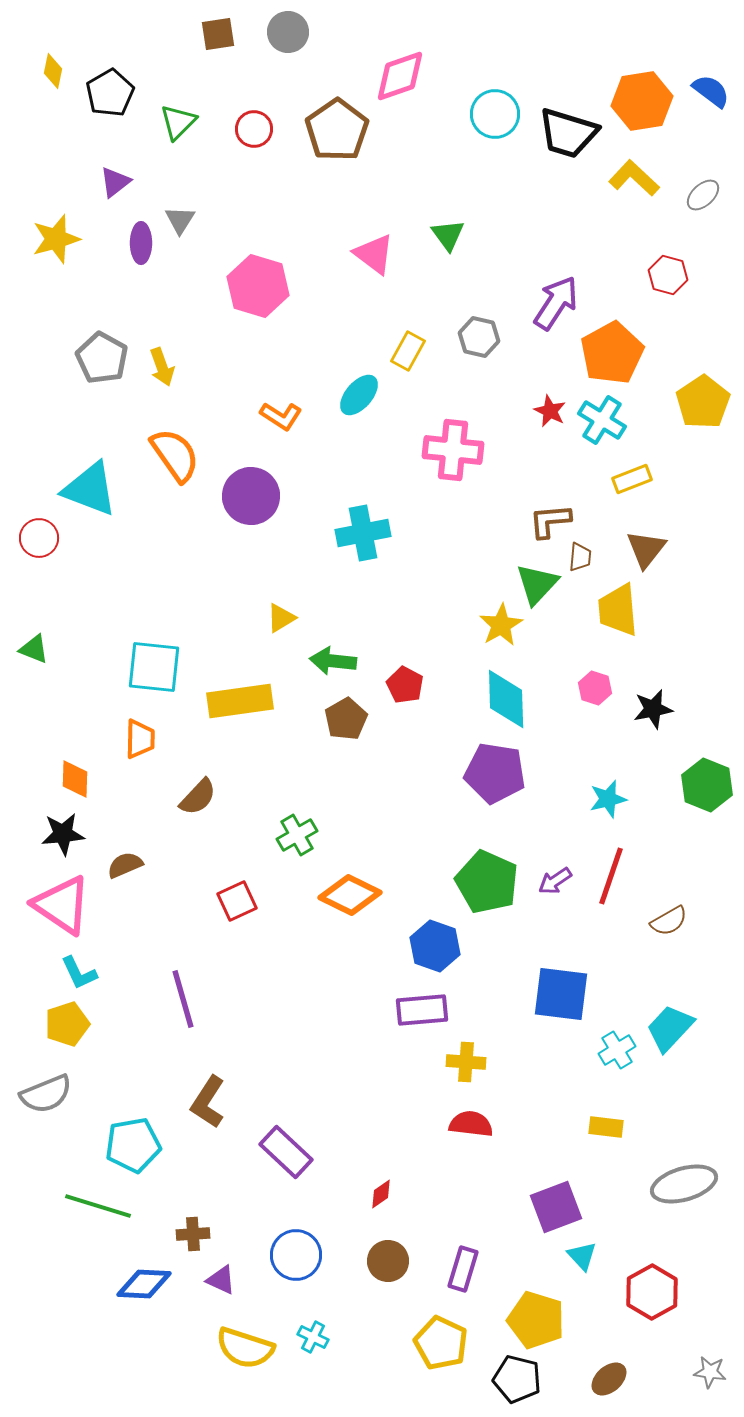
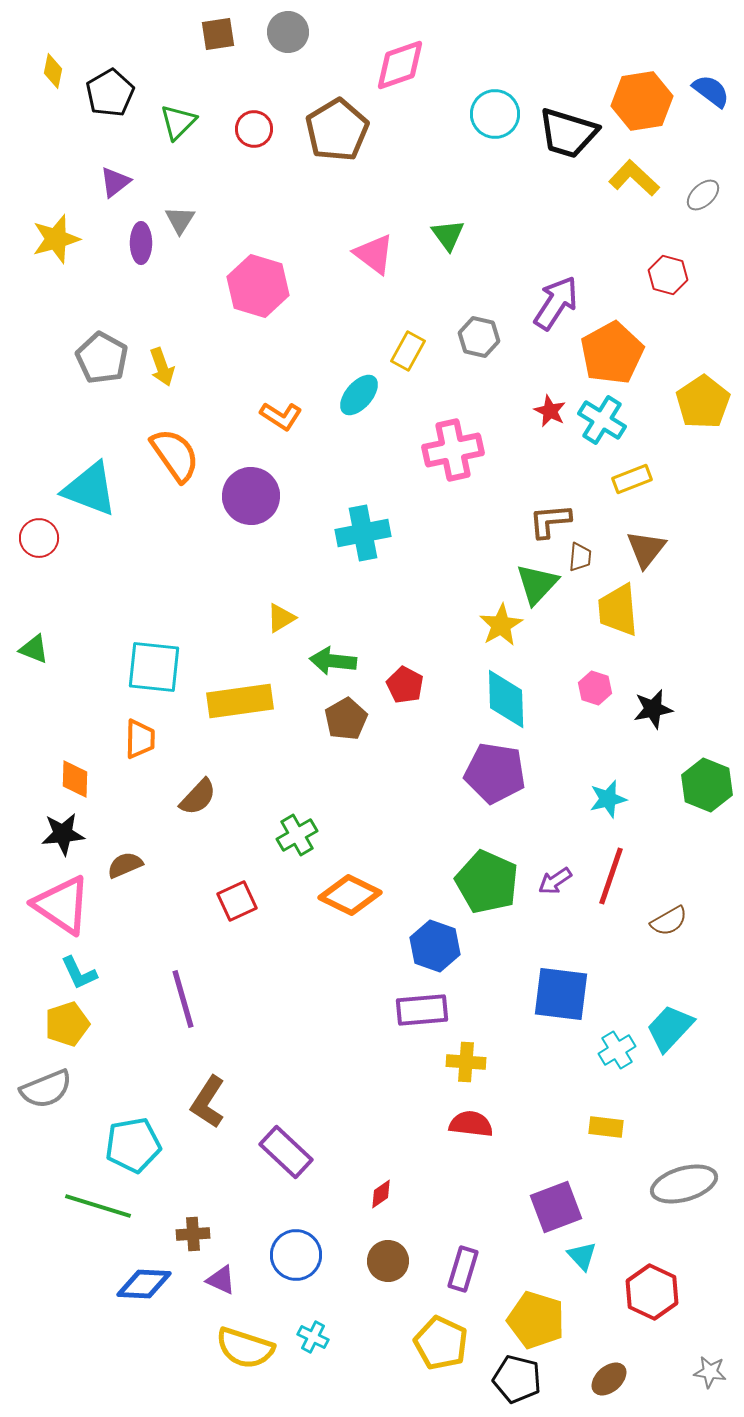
pink diamond at (400, 76): moved 11 px up
brown pentagon at (337, 130): rotated 4 degrees clockwise
pink cross at (453, 450): rotated 18 degrees counterclockwise
gray semicircle at (46, 1094): moved 5 px up
red hexagon at (652, 1292): rotated 6 degrees counterclockwise
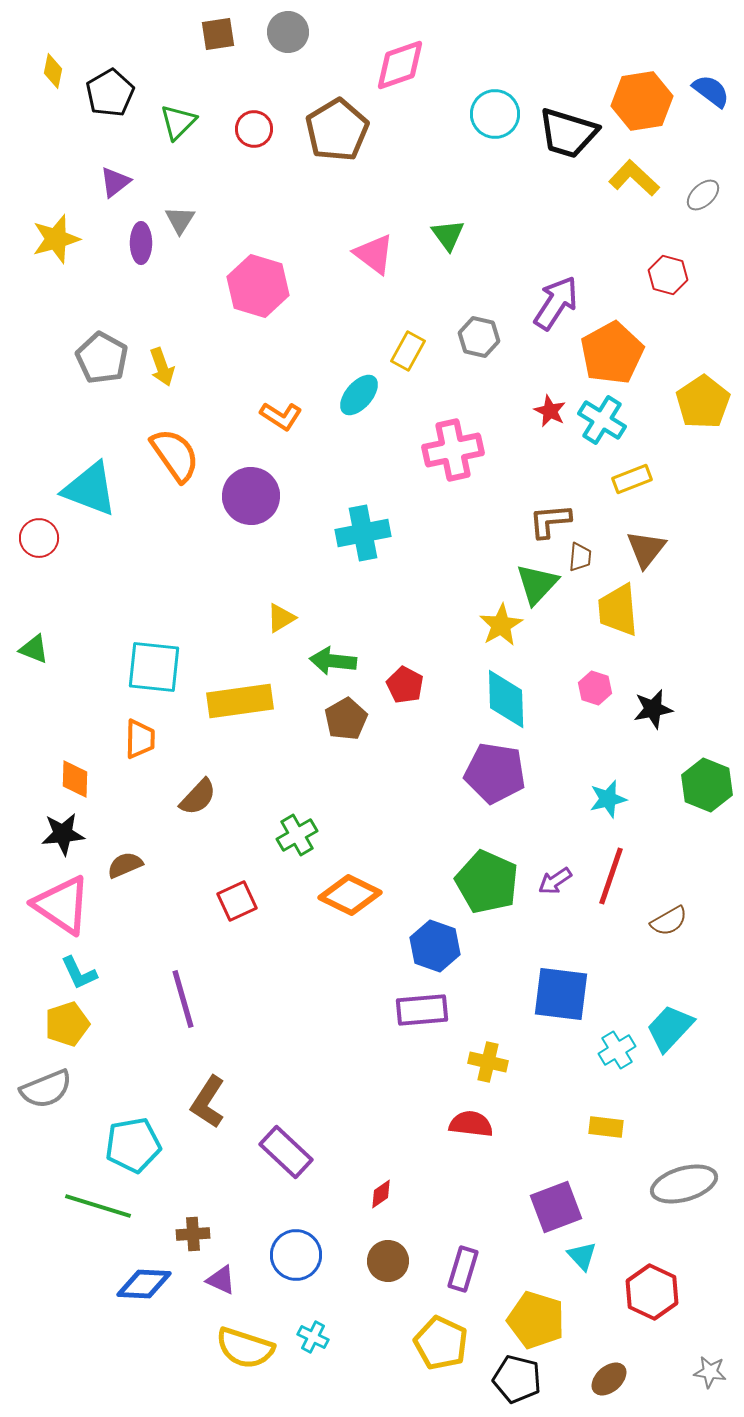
yellow cross at (466, 1062): moved 22 px right; rotated 9 degrees clockwise
